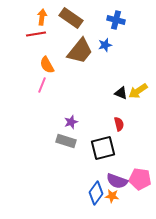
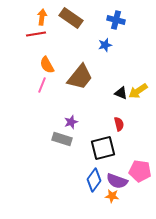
brown trapezoid: moved 26 px down
gray rectangle: moved 4 px left, 2 px up
pink pentagon: moved 8 px up
blue diamond: moved 2 px left, 13 px up
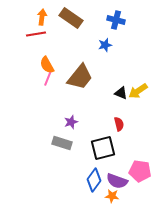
pink line: moved 6 px right, 7 px up
gray rectangle: moved 4 px down
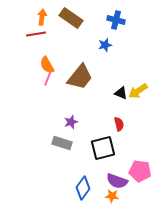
blue diamond: moved 11 px left, 8 px down
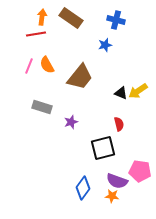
pink line: moved 19 px left, 12 px up
gray rectangle: moved 20 px left, 36 px up
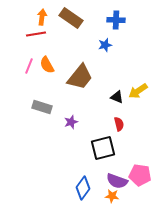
blue cross: rotated 12 degrees counterclockwise
black triangle: moved 4 px left, 4 px down
pink pentagon: moved 4 px down
